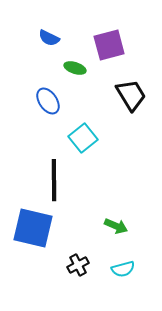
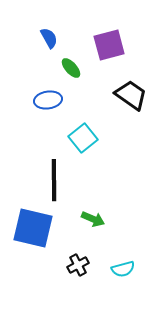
blue semicircle: rotated 145 degrees counterclockwise
green ellipse: moved 4 px left; rotated 30 degrees clockwise
black trapezoid: rotated 24 degrees counterclockwise
blue ellipse: moved 1 px up; rotated 64 degrees counterclockwise
green arrow: moved 23 px left, 7 px up
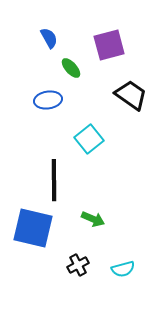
cyan square: moved 6 px right, 1 px down
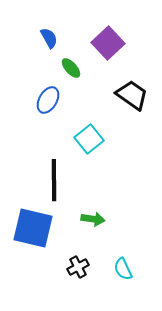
purple square: moved 1 px left, 2 px up; rotated 28 degrees counterclockwise
black trapezoid: moved 1 px right
blue ellipse: rotated 52 degrees counterclockwise
green arrow: rotated 15 degrees counterclockwise
black cross: moved 2 px down
cyan semicircle: rotated 80 degrees clockwise
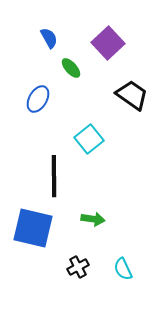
blue ellipse: moved 10 px left, 1 px up
black line: moved 4 px up
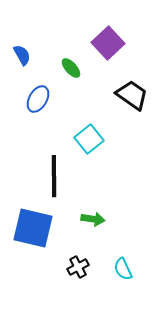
blue semicircle: moved 27 px left, 17 px down
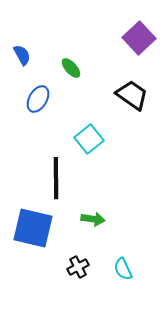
purple square: moved 31 px right, 5 px up
black line: moved 2 px right, 2 px down
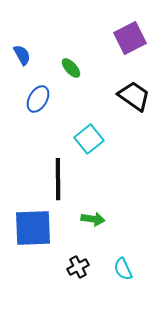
purple square: moved 9 px left; rotated 16 degrees clockwise
black trapezoid: moved 2 px right, 1 px down
black line: moved 2 px right, 1 px down
blue square: rotated 15 degrees counterclockwise
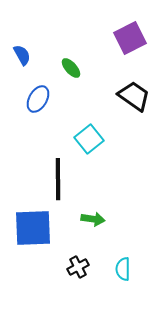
cyan semicircle: rotated 25 degrees clockwise
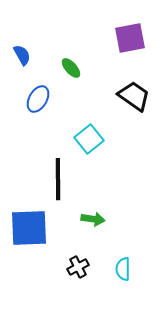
purple square: rotated 16 degrees clockwise
blue square: moved 4 px left
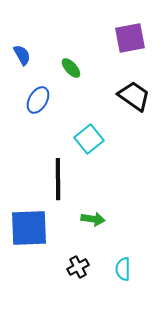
blue ellipse: moved 1 px down
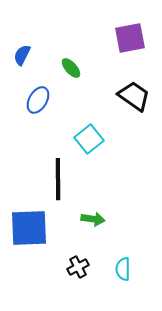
blue semicircle: rotated 125 degrees counterclockwise
